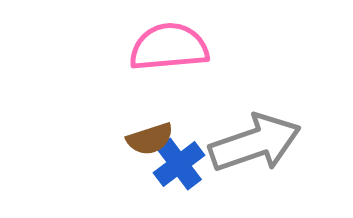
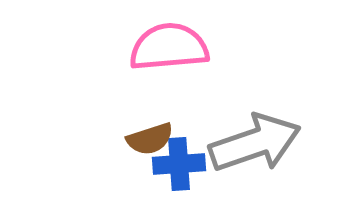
blue cross: rotated 33 degrees clockwise
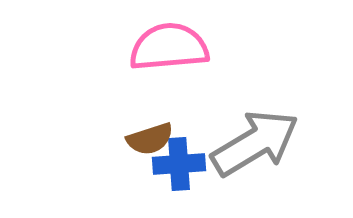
gray arrow: rotated 12 degrees counterclockwise
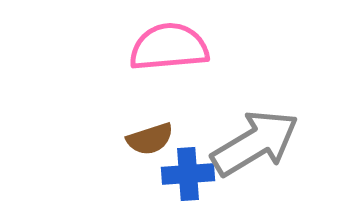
blue cross: moved 9 px right, 10 px down
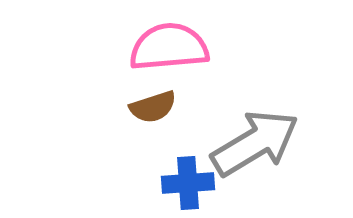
brown semicircle: moved 3 px right, 32 px up
blue cross: moved 9 px down
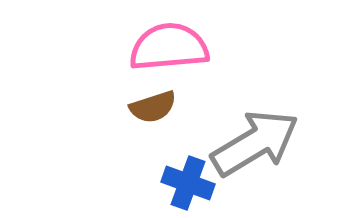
blue cross: rotated 24 degrees clockwise
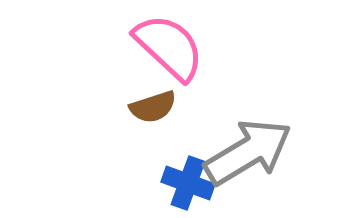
pink semicircle: rotated 48 degrees clockwise
gray arrow: moved 7 px left, 9 px down
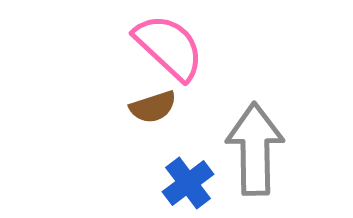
gray arrow: moved 7 px right, 3 px up; rotated 60 degrees counterclockwise
blue cross: rotated 33 degrees clockwise
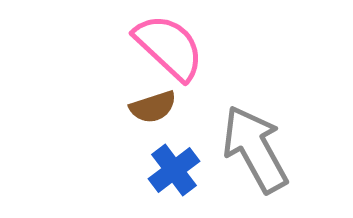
gray arrow: rotated 28 degrees counterclockwise
blue cross: moved 14 px left, 13 px up
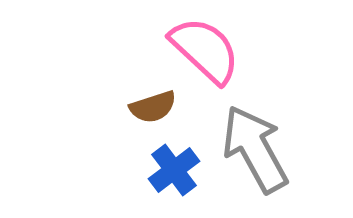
pink semicircle: moved 36 px right, 3 px down
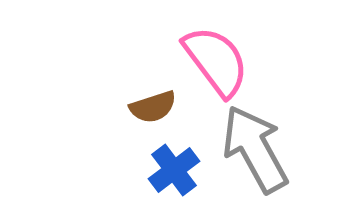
pink semicircle: moved 11 px right, 11 px down; rotated 10 degrees clockwise
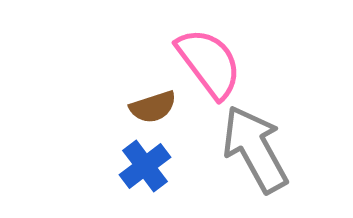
pink semicircle: moved 7 px left, 2 px down
blue cross: moved 29 px left, 4 px up
